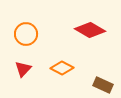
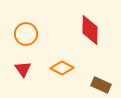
red diamond: rotated 60 degrees clockwise
red triangle: rotated 18 degrees counterclockwise
brown rectangle: moved 2 px left
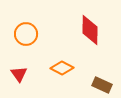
red triangle: moved 4 px left, 5 px down
brown rectangle: moved 1 px right
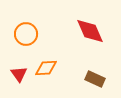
red diamond: moved 1 px down; rotated 24 degrees counterclockwise
orange diamond: moved 16 px left; rotated 30 degrees counterclockwise
brown rectangle: moved 7 px left, 6 px up
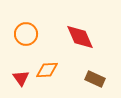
red diamond: moved 10 px left, 6 px down
orange diamond: moved 1 px right, 2 px down
red triangle: moved 2 px right, 4 px down
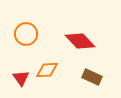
red diamond: moved 4 px down; rotated 20 degrees counterclockwise
brown rectangle: moved 3 px left, 2 px up
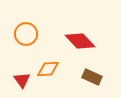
orange diamond: moved 1 px right, 1 px up
red triangle: moved 1 px right, 2 px down
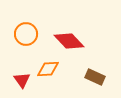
red diamond: moved 11 px left
brown rectangle: moved 3 px right
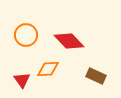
orange circle: moved 1 px down
brown rectangle: moved 1 px right, 1 px up
